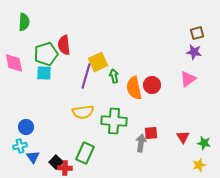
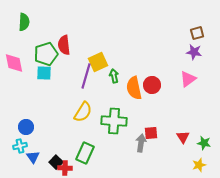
yellow semicircle: rotated 50 degrees counterclockwise
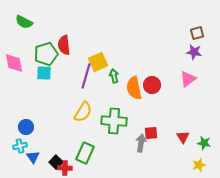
green semicircle: rotated 114 degrees clockwise
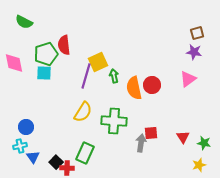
red cross: moved 2 px right
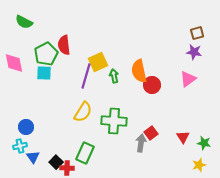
green pentagon: rotated 10 degrees counterclockwise
orange semicircle: moved 5 px right, 17 px up
red square: rotated 32 degrees counterclockwise
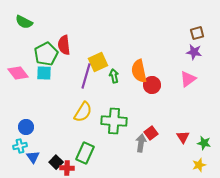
pink diamond: moved 4 px right, 10 px down; rotated 25 degrees counterclockwise
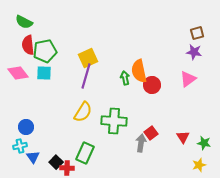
red semicircle: moved 36 px left
green pentagon: moved 1 px left, 3 px up; rotated 15 degrees clockwise
yellow square: moved 10 px left, 4 px up
green arrow: moved 11 px right, 2 px down
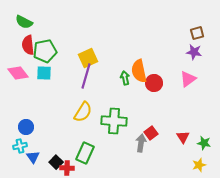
red circle: moved 2 px right, 2 px up
